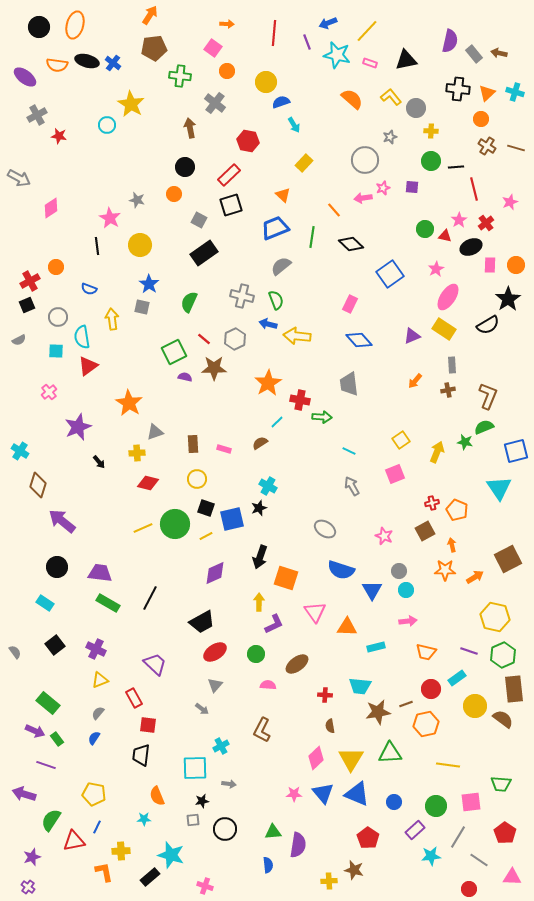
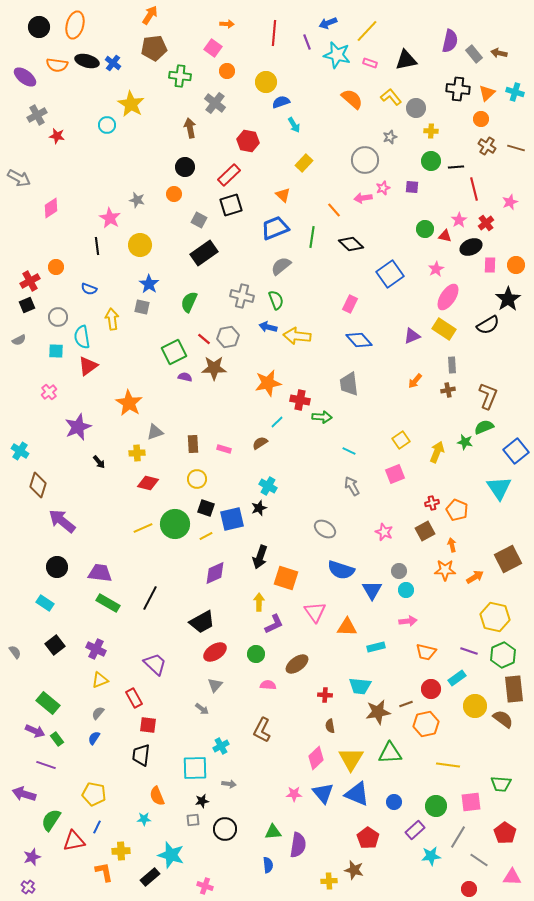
red star at (59, 136): moved 2 px left
blue arrow at (268, 324): moved 3 px down
gray hexagon at (235, 339): moved 7 px left, 2 px up; rotated 15 degrees clockwise
orange star at (268, 383): rotated 20 degrees clockwise
blue square at (516, 451): rotated 25 degrees counterclockwise
pink star at (384, 536): moved 4 px up
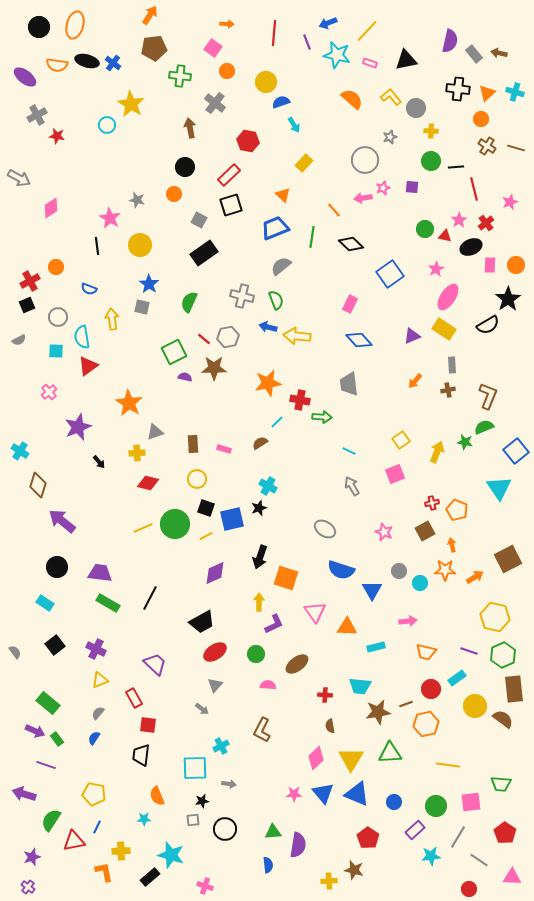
cyan circle at (406, 590): moved 14 px right, 7 px up
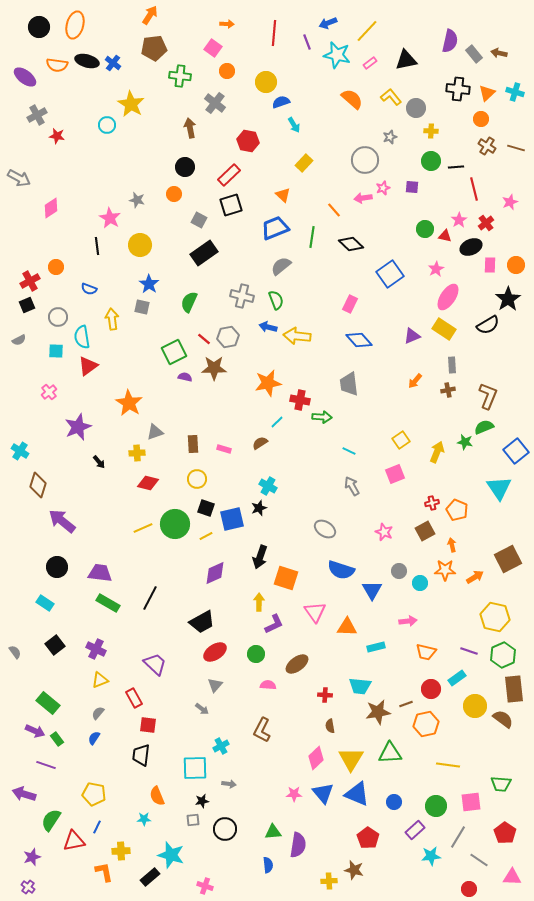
pink rectangle at (370, 63): rotated 56 degrees counterclockwise
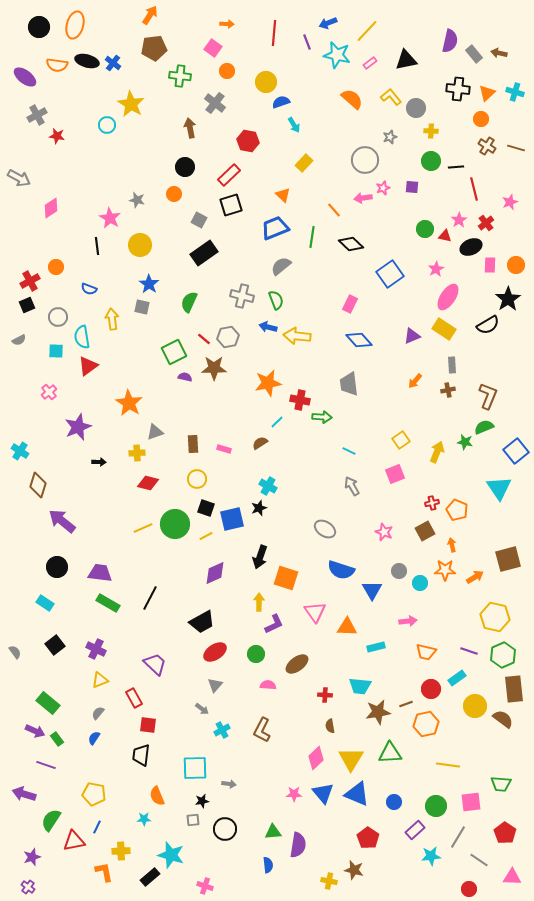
black arrow at (99, 462): rotated 48 degrees counterclockwise
brown square at (508, 559): rotated 12 degrees clockwise
cyan cross at (221, 746): moved 1 px right, 16 px up
yellow cross at (329, 881): rotated 14 degrees clockwise
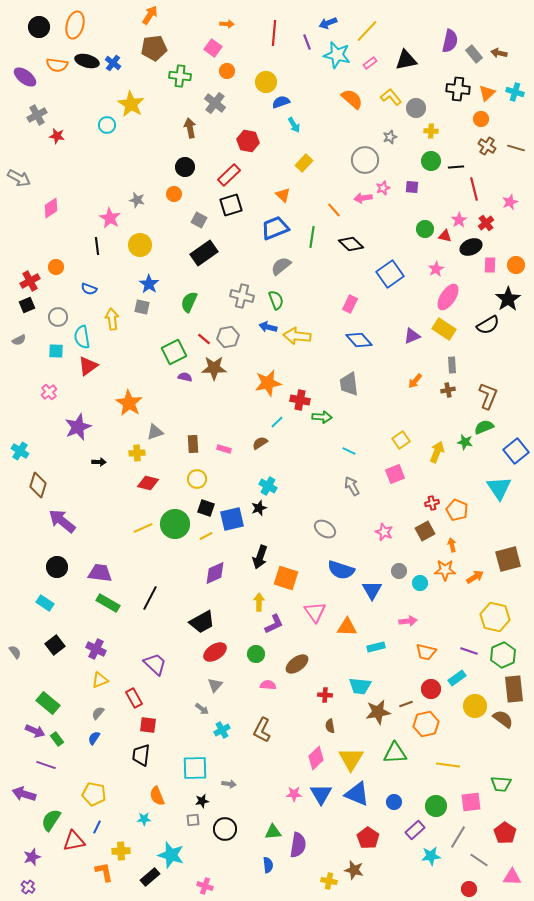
green triangle at (390, 753): moved 5 px right
blue triangle at (323, 793): moved 2 px left, 1 px down; rotated 10 degrees clockwise
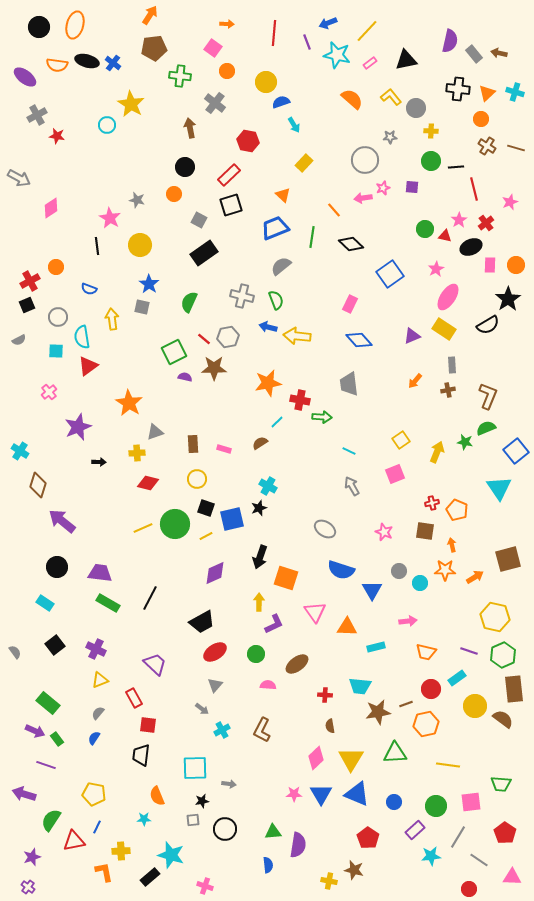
gray star at (390, 137): rotated 16 degrees clockwise
green semicircle at (484, 427): moved 2 px right, 1 px down
brown square at (425, 531): rotated 36 degrees clockwise
